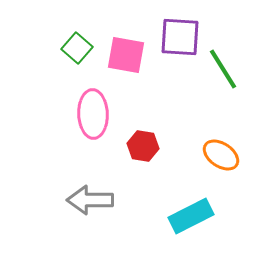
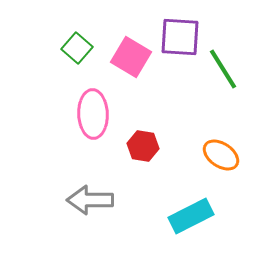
pink square: moved 5 px right, 2 px down; rotated 21 degrees clockwise
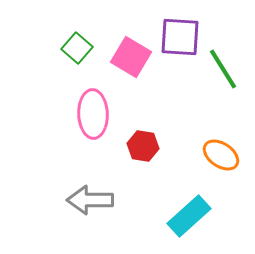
cyan rectangle: moved 2 px left; rotated 15 degrees counterclockwise
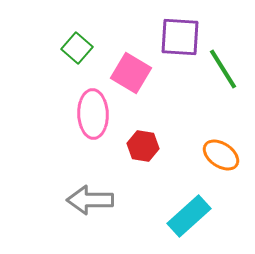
pink square: moved 16 px down
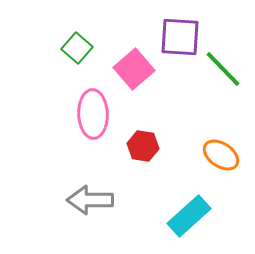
green line: rotated 12 degrees counterclockwise
pink square: moved 3 px right, 4 px up; rotated 18 degrees clockwise
